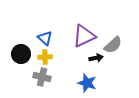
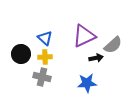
blue star: rotated 24 degrees counterclockwise
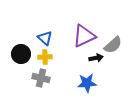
gray cross: moved 1 px left, 1 px down
